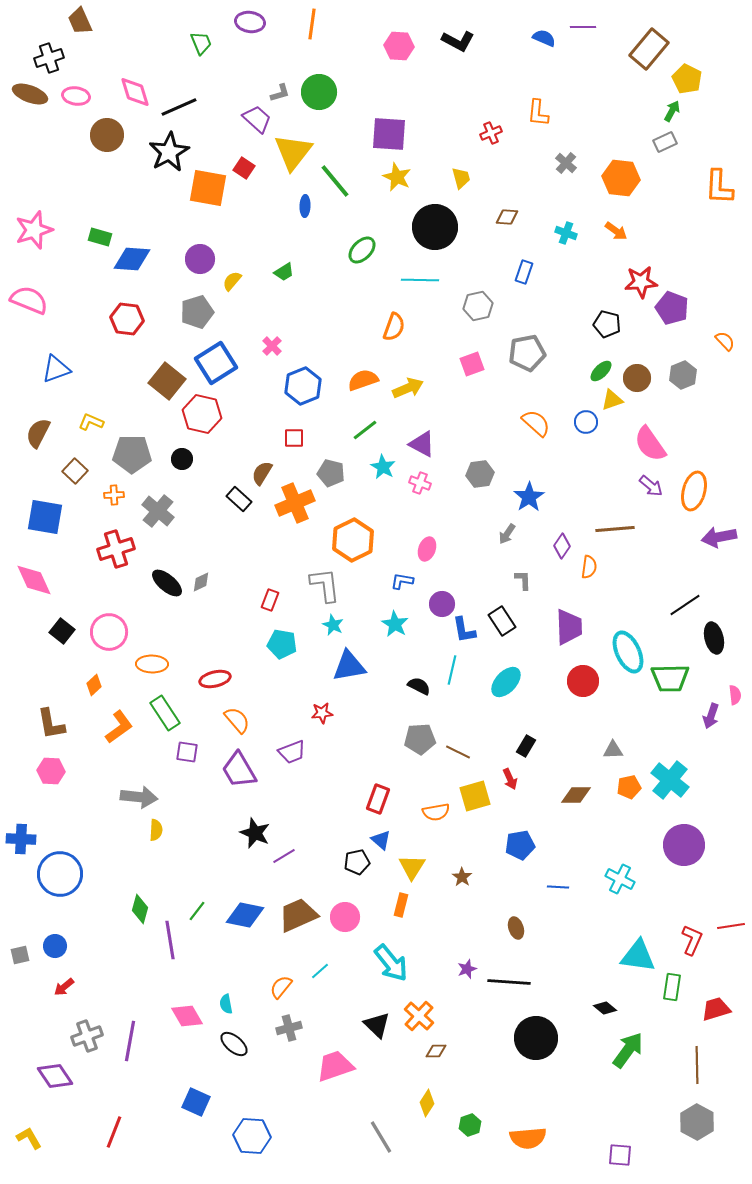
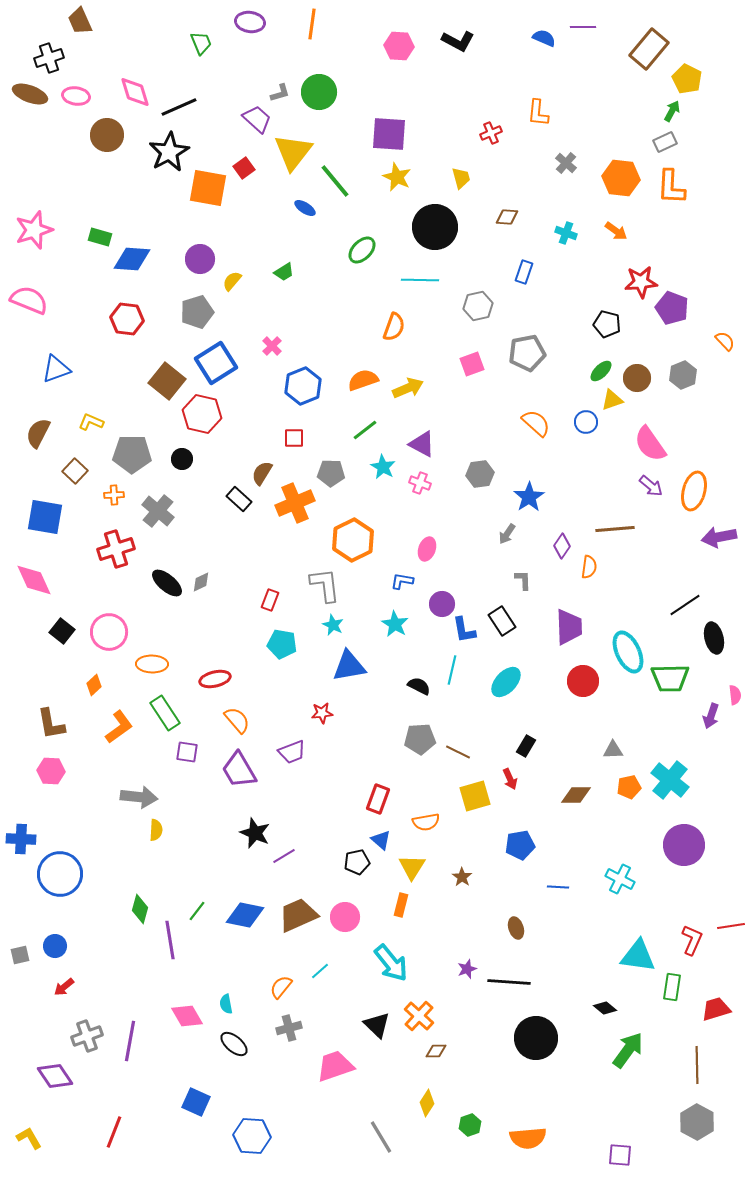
red square at (244, 168): rotated 20 degrees clockwise
orange L-shape at (719, 187): moved 48 px left
blue ellipse at (305, 206): moved 2 px down; rotated 60 degrees counterclockwise
gray pentagon at (331, 473): rotated 12 degrees counterclockwise
orange semicircle at (436, 812): moved 10 px left, 10 px down
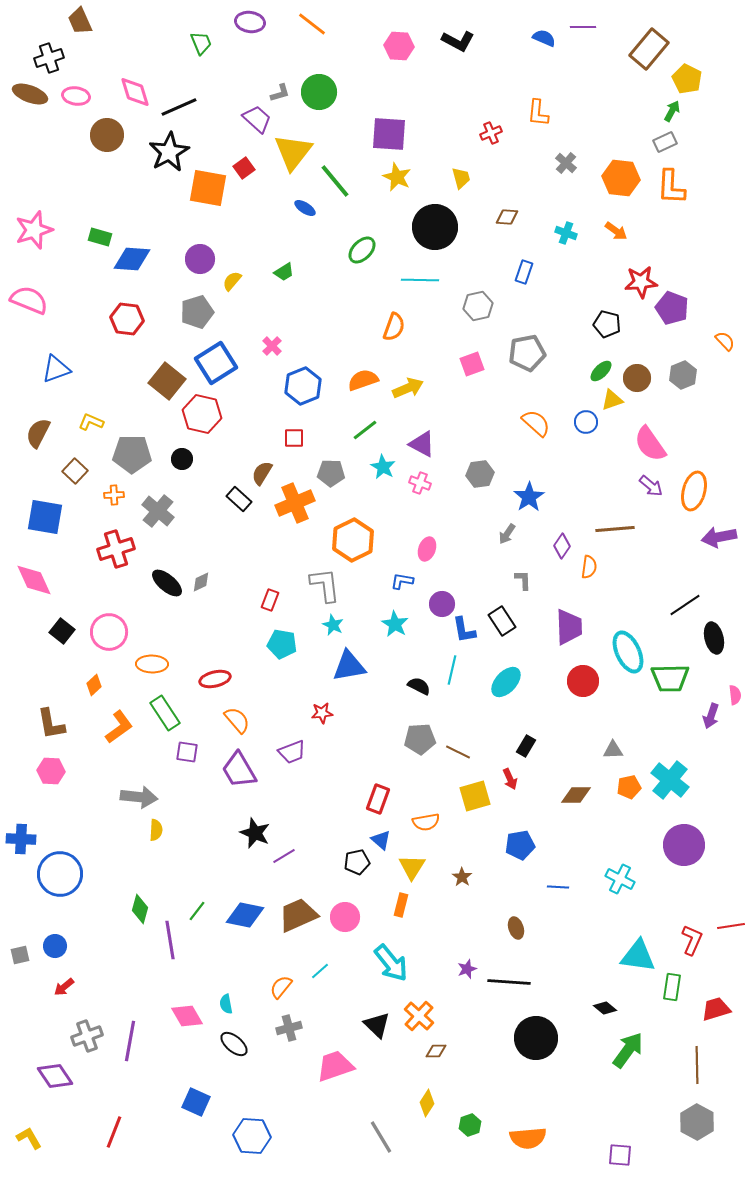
orange line at (312, 24): rotated 60 degrees counterclockwise
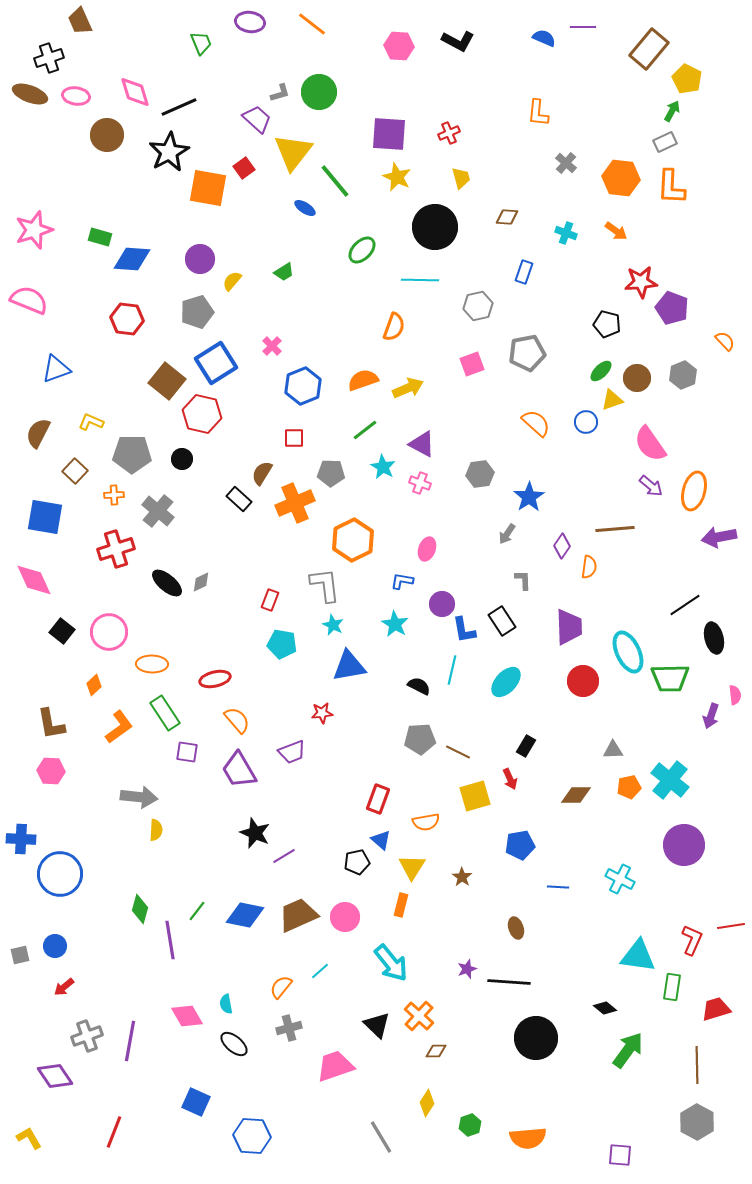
red cross at (491, 133): moved 42 px left
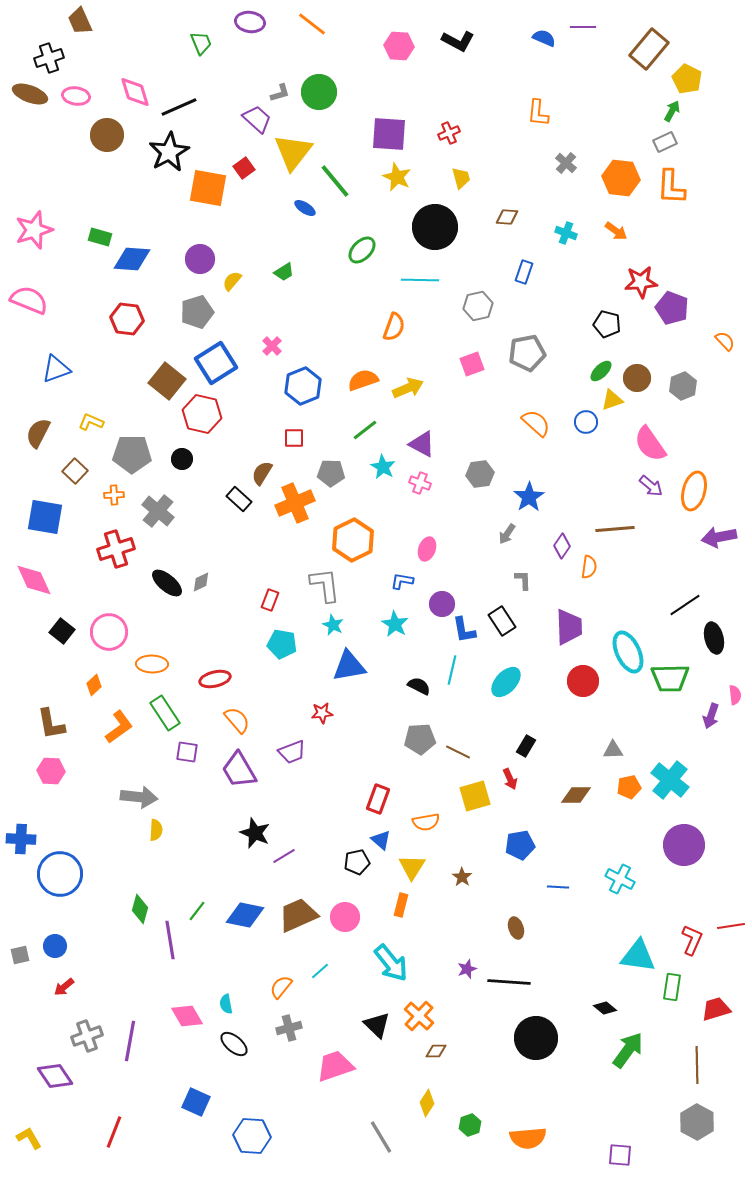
gray hexagon at (683, 375): moved 11 px down
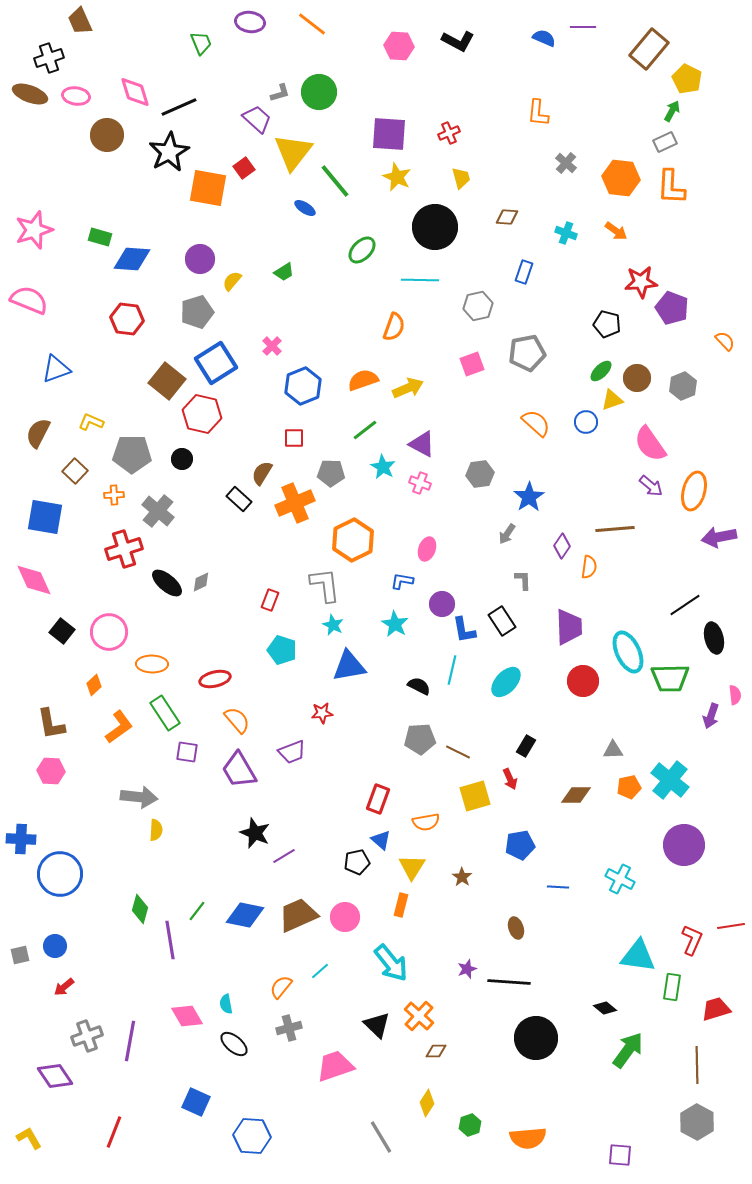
red cross at (116, 549): moved 8 px right
cyan pentagon at (282, 644): moved 6 px down; rotated 8 degrees clockwise
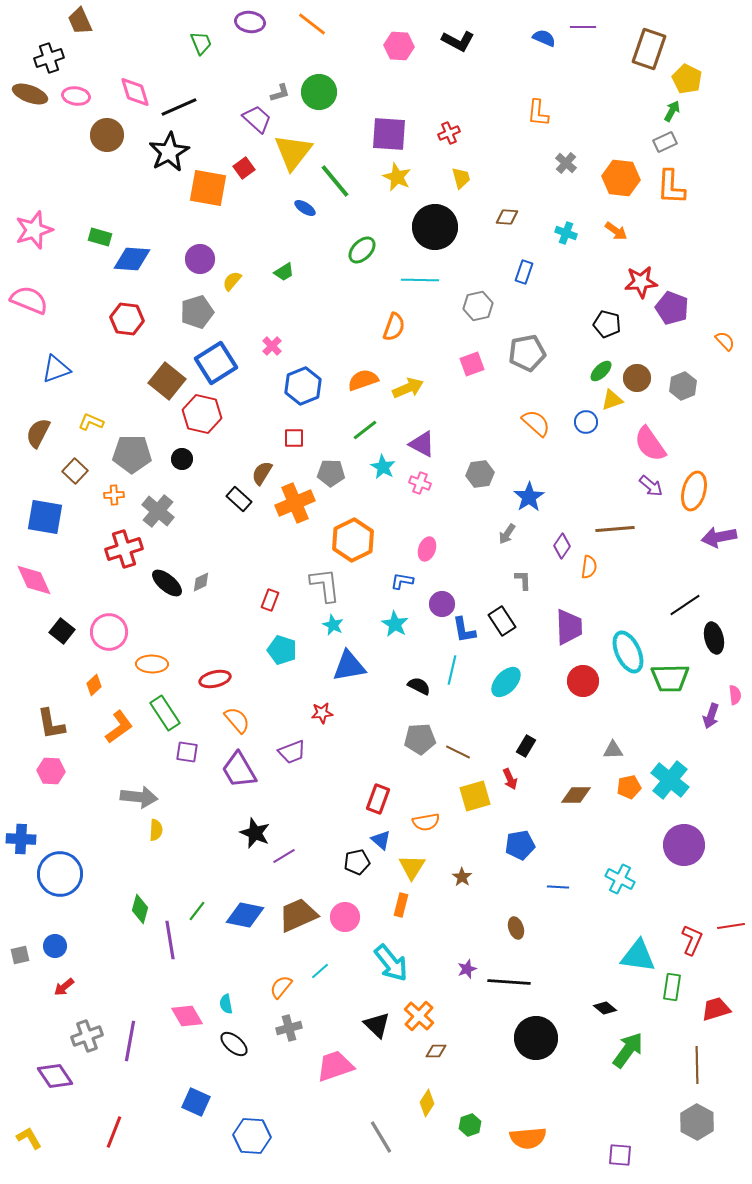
brown rectangle at (649, 49): rotated 21 degrees counterclockwise
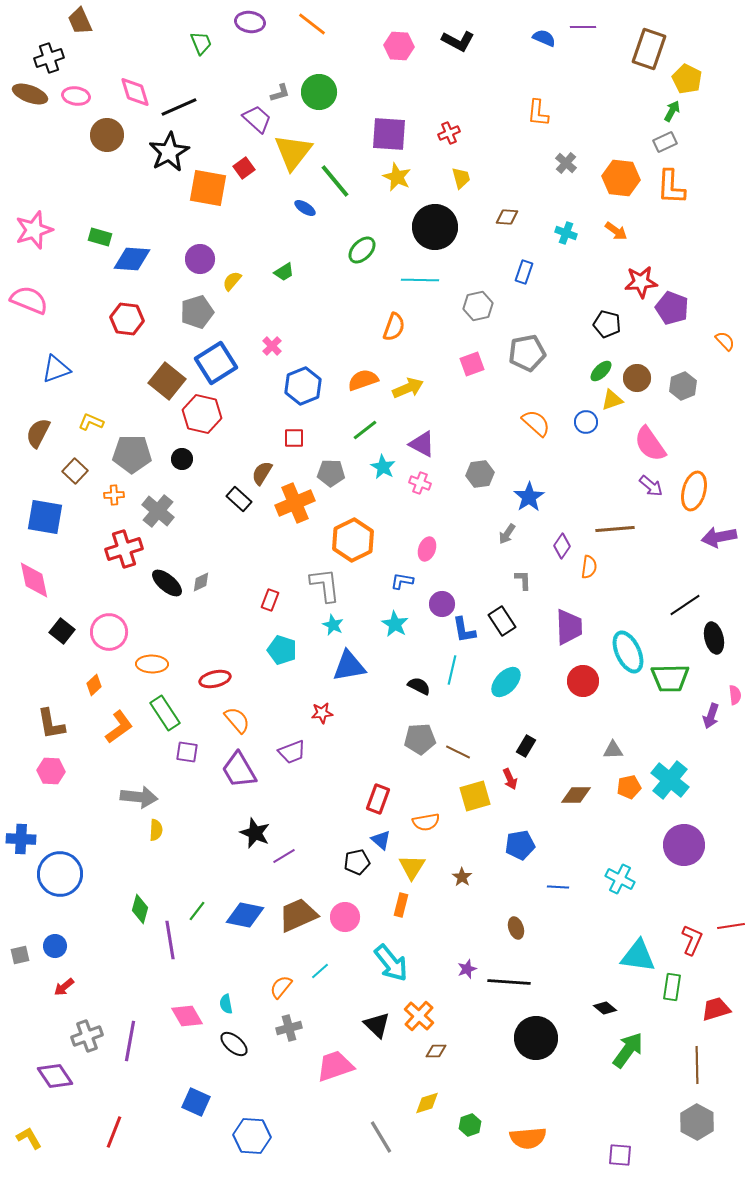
pink diamond at (34, 580): rotated 12 degrees clockwise
yellow diamond at (427, 1103): rotated 40 degrees clockwise
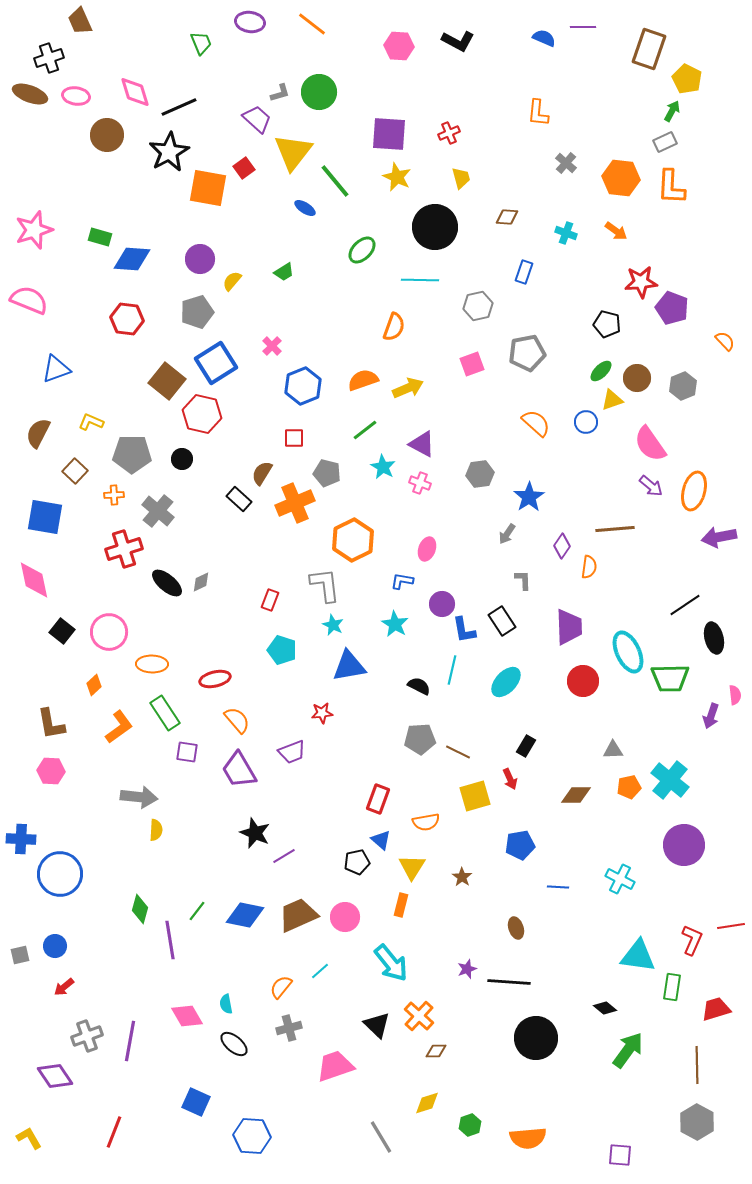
gray pentagon at (331, 473): moved 4 px left; rotated 12 degrees clockwise
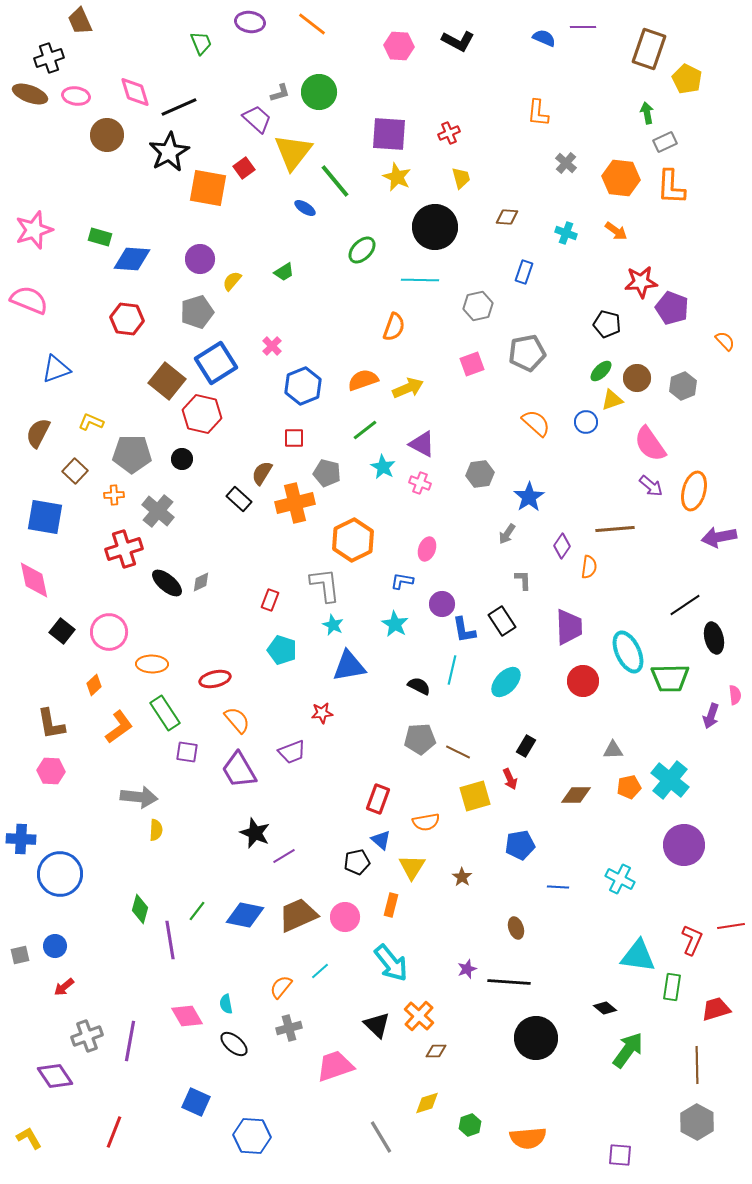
green arrow at (672, 111): moved 25 px left, 2 px down; rotated 40 degrees counterclockwise
orange cross at (295, 503): rotated 9 degrees clockwise
orange rectangle at (401, 905): moved 10 px left
